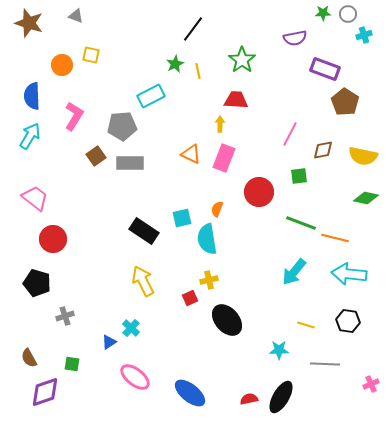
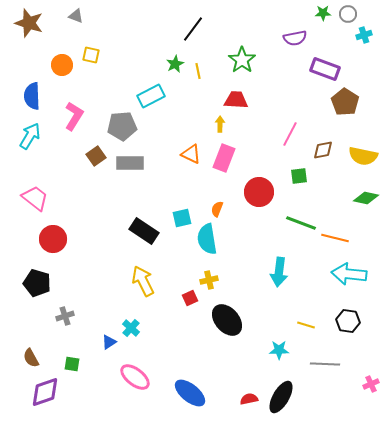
cyan arrow at (294, 272): moved 15 px left; rotated 32 degrees counterclockwise
brown semicircle at (29, 358): moved 2 px right
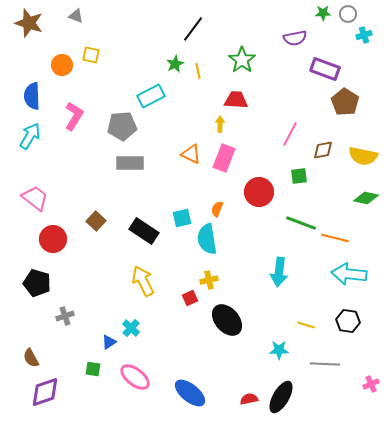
brown square at (96, 156): moved 65 px down; rotated 12 degrees counterclockwise
green square at (72, 364): moved 21 px right, 5 px down
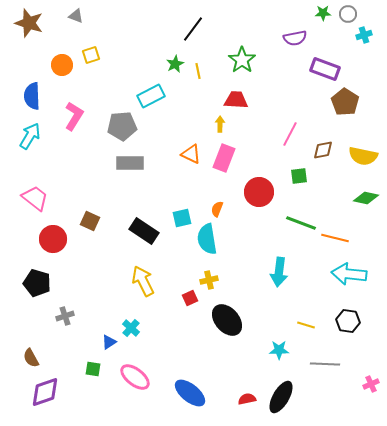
yellow square at (91, 55): rotated 30 degrees counterclockwise
brown square at (96, 221): moved 6 px left; rotated 18 degrees counterclockwise
red semicircle at (249, 399): moved 2 px left
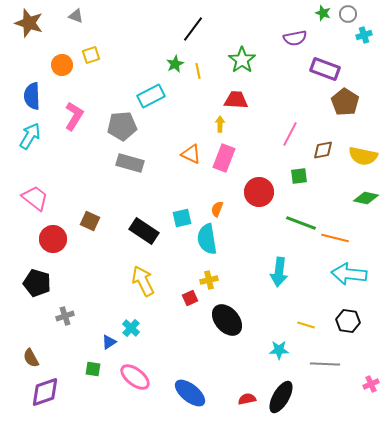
green star at (323, 13): rotated 21 degrees clockwise
gray rectangle at (130, 163): rotated 16 degrees clockwise
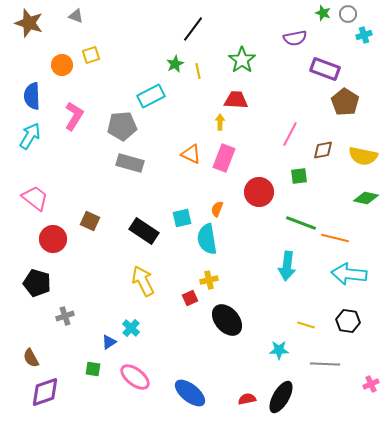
yellow arrow at (220, 124): moved 2 px up
cyan arrow at (279, 272): moved 8 px right, 6 px up
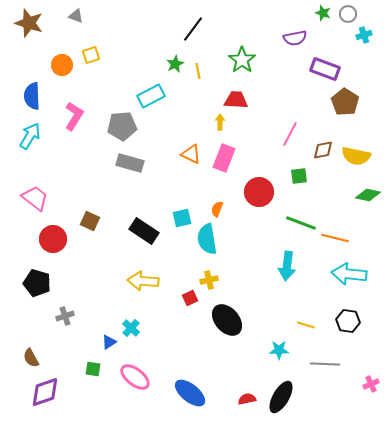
yellow semicircle at (363, 156): moved 7 px left
green diamond at (366, 198): moved 2 px right, 3 px up
yellow arrow at (143, 281): rotated 60 degrees counterclockwise
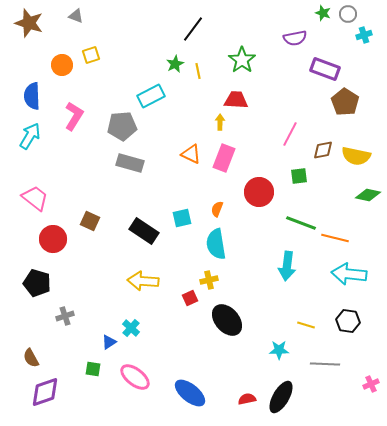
cyan semicircle at (207, 239): moved 9 px right, 5 px down
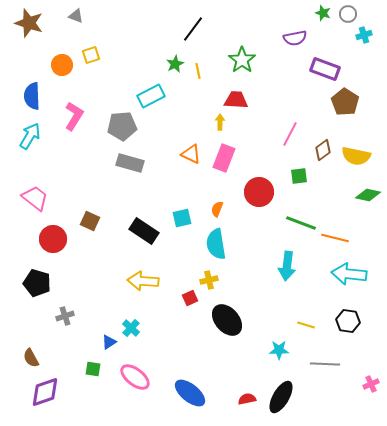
brown diamond at (323, 150): rotated 25 degrees counterclockwise
